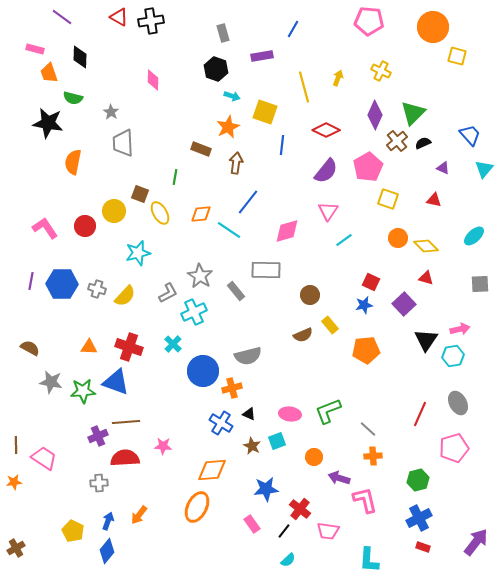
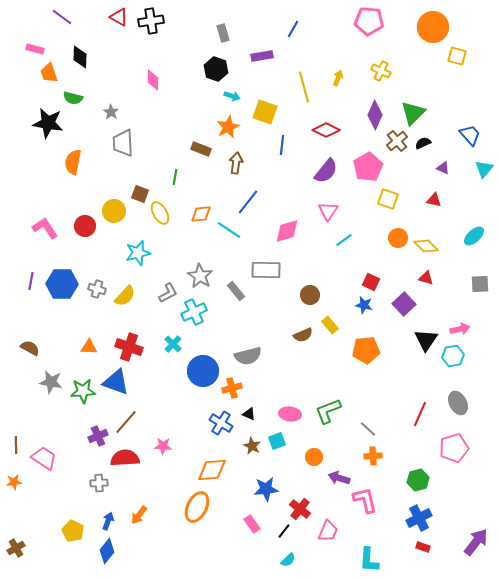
blue star at (364, 305): rotated 24 degrees clockwise
brown line at (126, 422): rotated 44 degrees counterclockwise
pink trapezoid at (328, 531): rotated 75 degrees counterclockwise
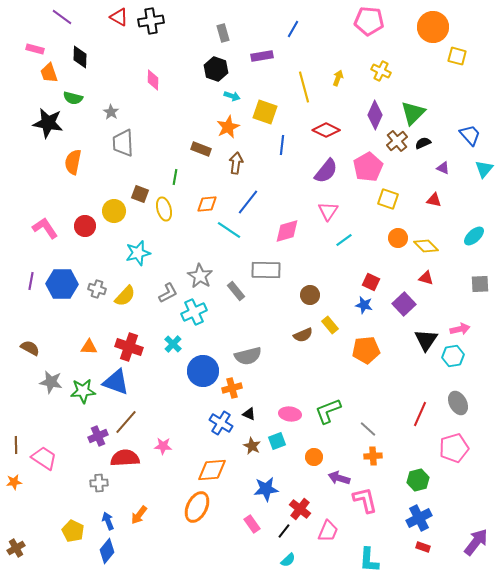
yellow ellipse at (160, 213): moved 4 px right, 4 px up; rotated 15 degrees clockwise
orange diamond at (201, 214): moved 6 px right, 10 px up
blue arrow at (108, 521): rotated 42 degrees counterclockwise
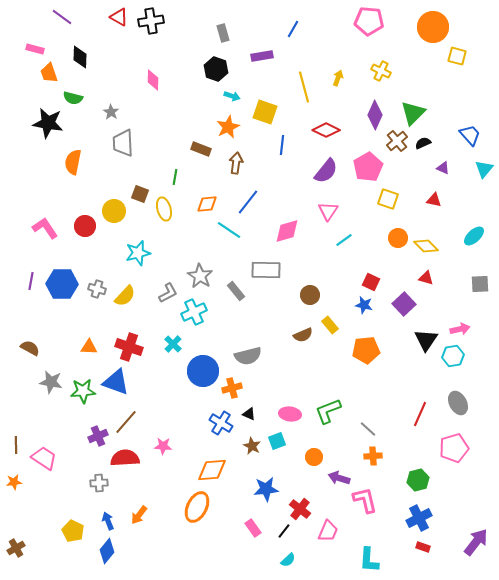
pink rectangle at (252, 524): moved 1 px right, 4 px down
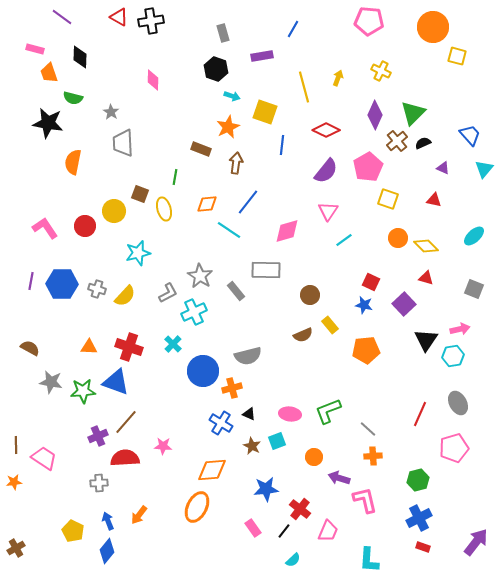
gray square at (480, 284): moved 6 px left, 5 px down; rotated 24 degrees clockwise
cyan semicircle at (288, 560): moved 5 px right
